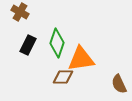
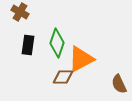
black rectangle: rotated 18 degrees counterclockwise
orange triangle: rotated 20 degrees counterclockwise
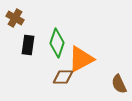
brown cross: moved 5 px left, 6 px down
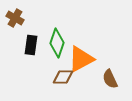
black rectangle: moved 3 px right
brown semicircle: moved 9 px left, 5 px up
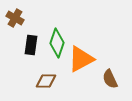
brown diamond: moved 17 px left, 4 px down
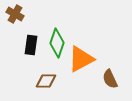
brown cross: moved 4 px up
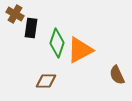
black rectangle: moved 17 px up
orange triangle: moved 1 px left, 9 px up
brown semicircle: moved 7 px right, 4 px up
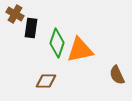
orange triangle: rotated 16 degrees clockwise
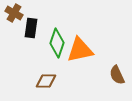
brown cross: moved 1 px left, 1 px up
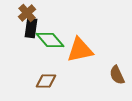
brown cross: moved 13 px right; rotated 18 degrees clockwise
green diamond: moved 7 px left, 3 px up; rotated 60 degrees counterclockwise
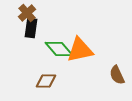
green diamond: moved 9 px right, 9 px down
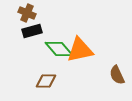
brown cross: rotated 24 degrees counterclockwise
black rectangle: moved 1 px right, 3 px down; rotated 66 degrees clockwise
